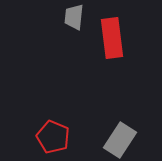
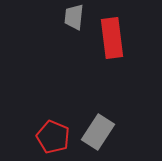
gray rectangle: moved 22 px left, 8 px up
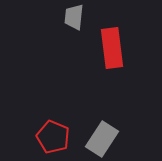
red rectangle: moved 10 px down
gray rectangle: moved 4 px right, 7 px down
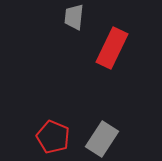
red rectangle: rotated 33 degrees clockwise
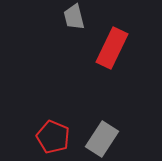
gray trapezoid: rotated 20 degrees counterclockwise
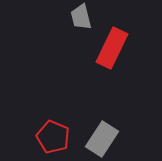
gray trapezoid: moved 7 px right
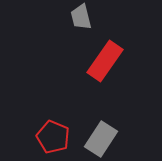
red rectangle: moved 7 px left, 13 px down; rotated 9 degrees clockwise
gray rectangle: moved 1 px left
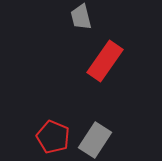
gray rectangle: moved 6 px left, 1 px down
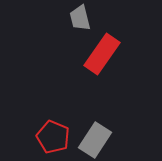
gray trapezoid: moved 1 px left, 1 px down
red rectangle: moved 3 px left, 7 px up
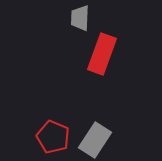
gray trapezoid: rotated 16 degrees clockwise
red rectangle: rotated 15 degrees counterclockwise
